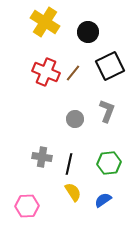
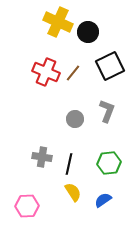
yellow cross: moved 13 px right; rotated 8 degrees counterclockwise
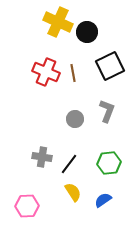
black circle: moved 1 px left
brown line: rotated 48 degrees counterclockwise
black line: rotated 25 degrees clockwise
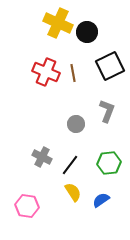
yellow cross: moved 1 px down
gray circle: moved 1 px right, 5 px down
gray cross: rotated 18 degrees clockwise
black line: moved 1 px right, 1 px down
blue semicircle: moved 2 px left
pink hexagon: rotated 10 degrees clockwise
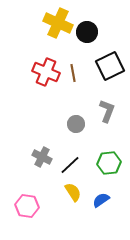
black line: rotated 10 degrees clockwise
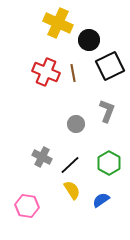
black circle: moved 2 px right, 8 px down
green hexagon: rotated 25 degrees counterclockwise
yellow semicircle: moved 1 px left, 2 px up
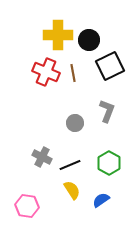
yellow cross: moved 12 px down; rotated 24 degrees counterclockwise
gray circle: moved 1 px left, 1 px up
black line: rotated 20 degrees clockwise
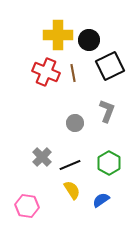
gray cross: rotated 18 degrees clockwise
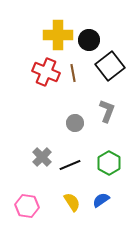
black square: rotated 12 degrees counterclockwise
yellow semicircle: moved 12 px down
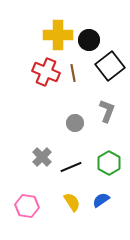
black line: moved 1 px right, 2 px down
